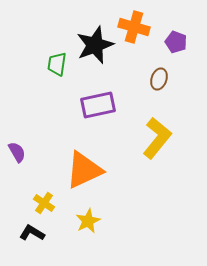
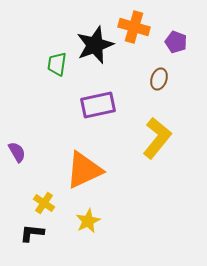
black L-shape: rotated 25 degrees counterclockwise
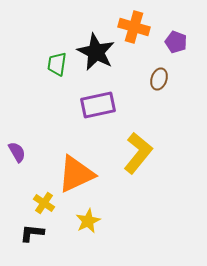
black star: moved 1 px right, 7 px down; rotated 24 degrees counterclockwise
yellow L-shape: moved 19 px left, 15 px down
orange triangle: moved 8 px left, 4 px down
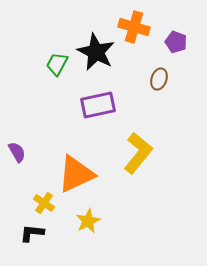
green trapezoid: rotated 20 degrees clockwise
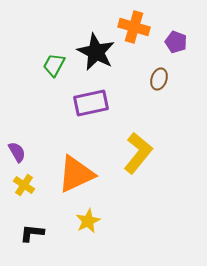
green trapezoid: moved 3 px left, 1 px down
purple rectangle: moved 7 px left, 2 px up
yellow cross: moved 20 px left, 18 px up
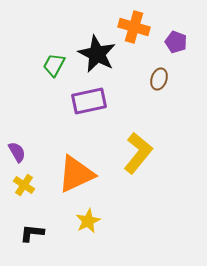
black star: moved 1 px right, 2 px down
purple rectangle: moved 2 px left, 2 px up
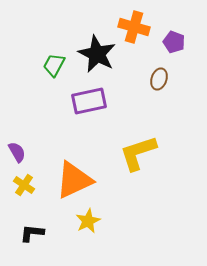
purple pentagon: moved 2 px left
yellow L-shape: rotated 147 degrees counterclockwise
orange triangle: moved 2 px left, 6 px down
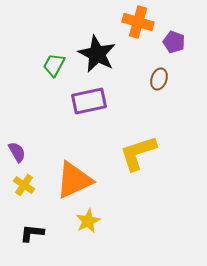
orange cross: moved 4 px right, 5 px up
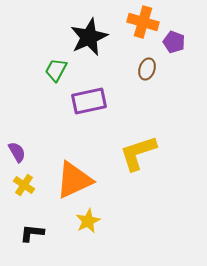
orange cross: moved 5 px right
black star: moved 8 px left, 17 px up; rotated 21 degrees clockwise
green trapezoid: moved 2 px right, 5 px down
brown ellipse: moved 12 px left, 10 px up
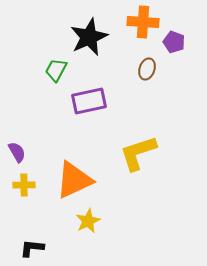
orange cross: rotated 12 degrees counterclockwise
yellow cross: rotated 35 degrees counterclockwise
black L-shape: moved 15 px down
